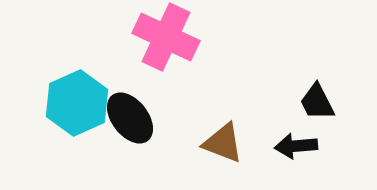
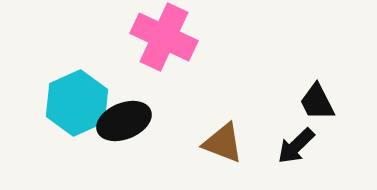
pink cross: moved 2 px left
black ellipse: moved 6 px left, 3 px down; rotated 74 degrees counterclockwise
black arrow: rotated 39 degrees counterclockwise
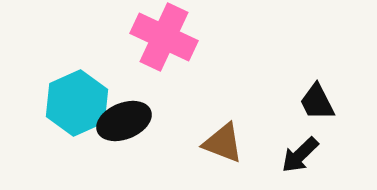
black arrow: moved 4 px right, 9 px down
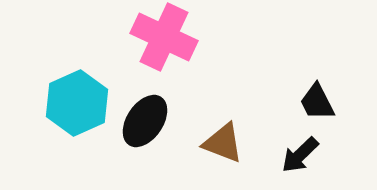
black ellipse: moved 21 px right; rotated 34 degrees counterclockwise
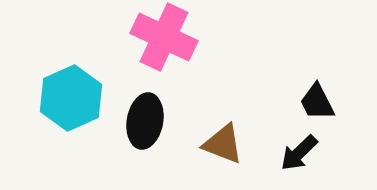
cyan hexagon: moved 6 px left, 5 px up
black ellipse: rotated 24 degrees counterclockwise
brown triangle: moved 1 px down
black arrow: moved 1 px left, 2 px up
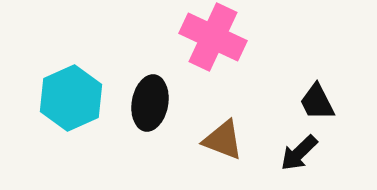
pink cross: moved 49 px right
black ellipse: moved 5 px right, 18 px up
brown triangle: moved 4 px up
